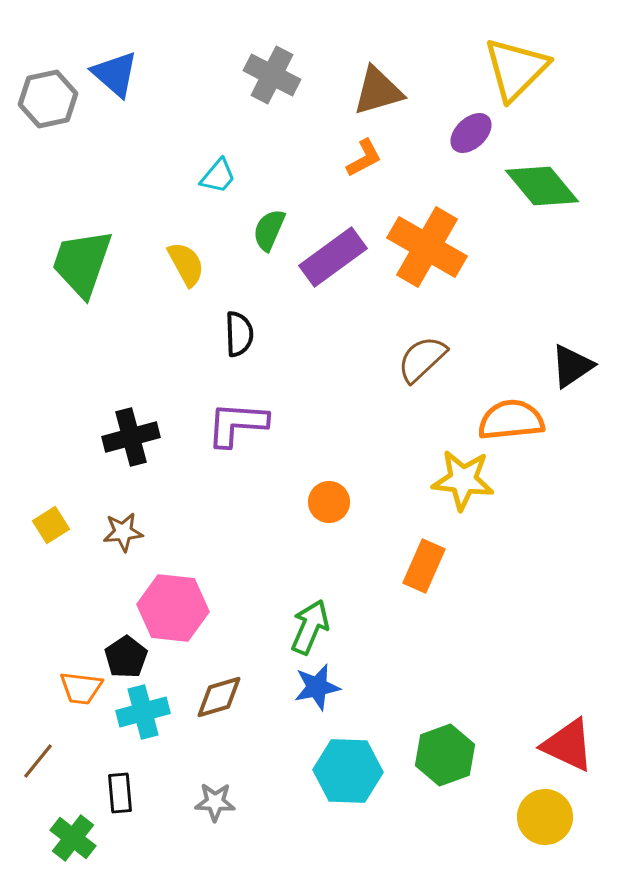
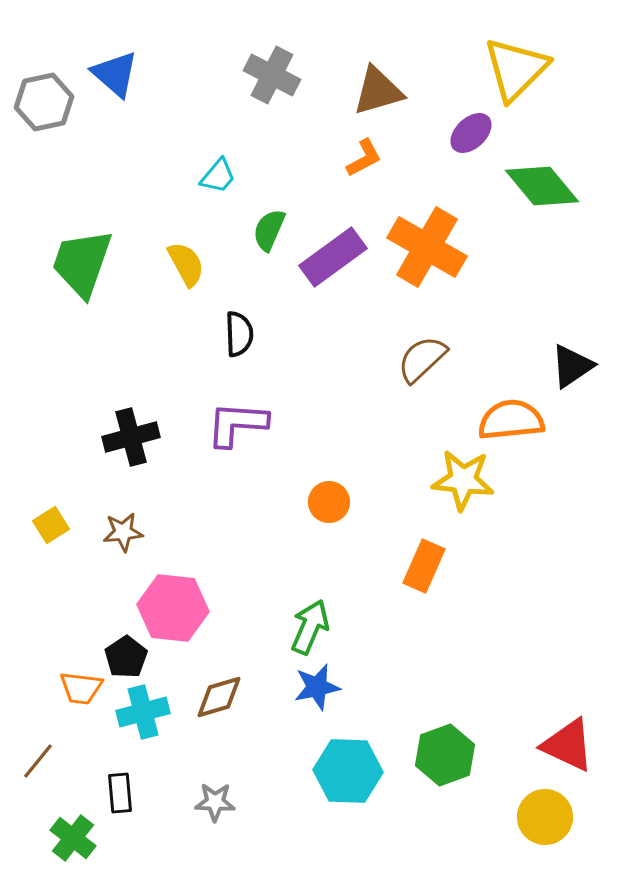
gray hexagon: moved 4 px left, 3 px down
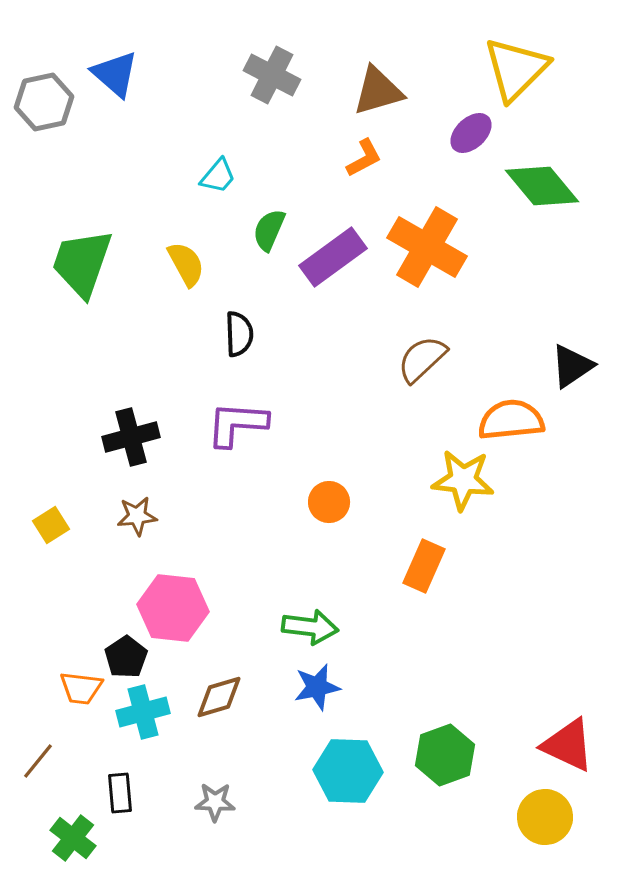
brown star: moved 14 px right, 16 px up
green arrow: rotated 74 degrees clockwise
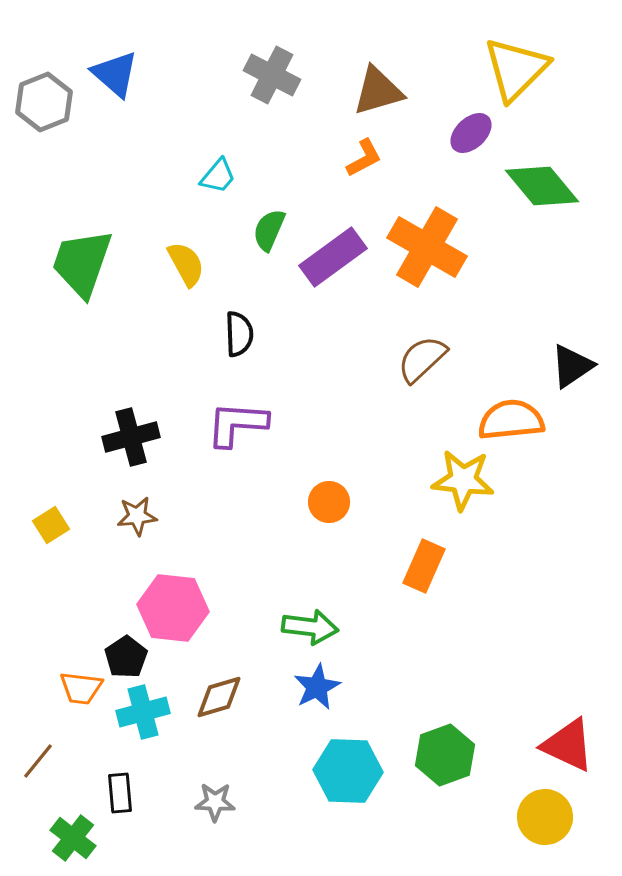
gray hexagon: rotated 10 degrees counterclockwise
blue star: rotated 15 degrees counterclockwise
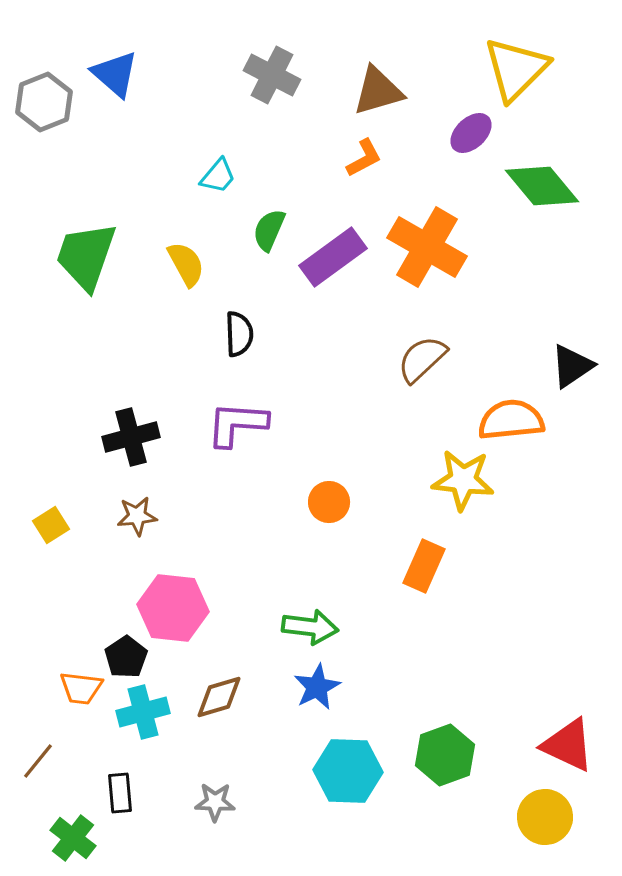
green trapezoid: moved 4 px right, 7 px up
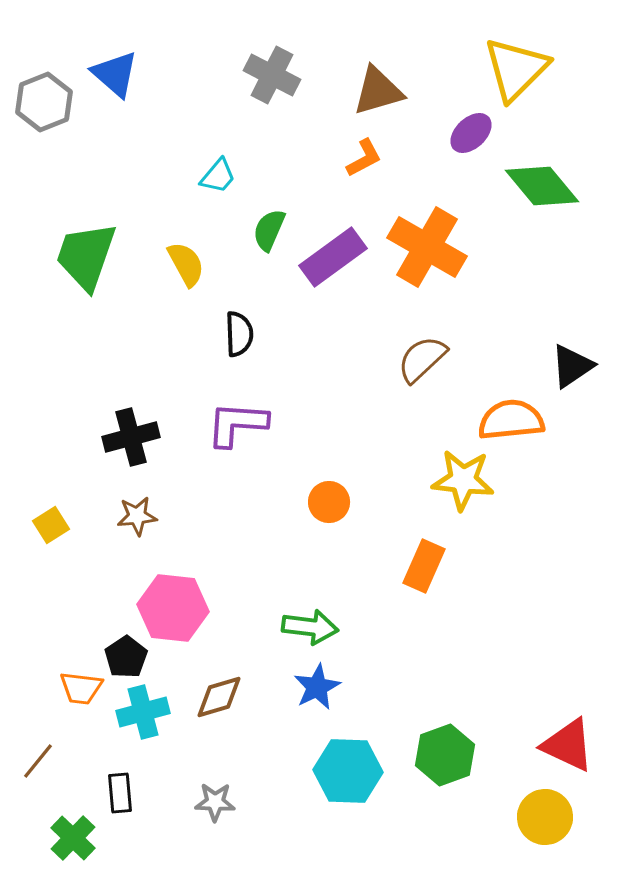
green cross: rotated 6 degrees clockwise
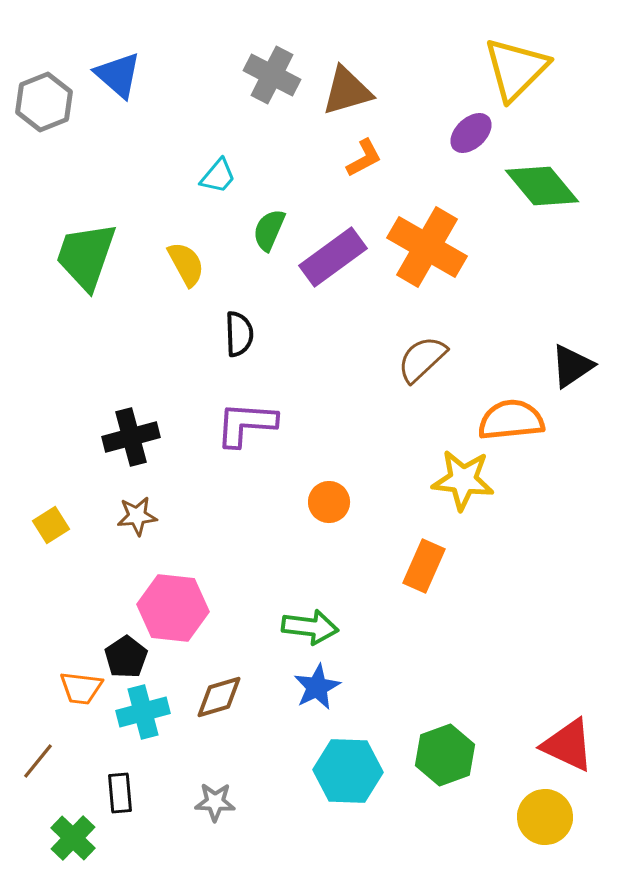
blue triangle: moved 3 px right, 1 px down
brown triangle: moved 31 px left
purple L-shape: moved 9 px right
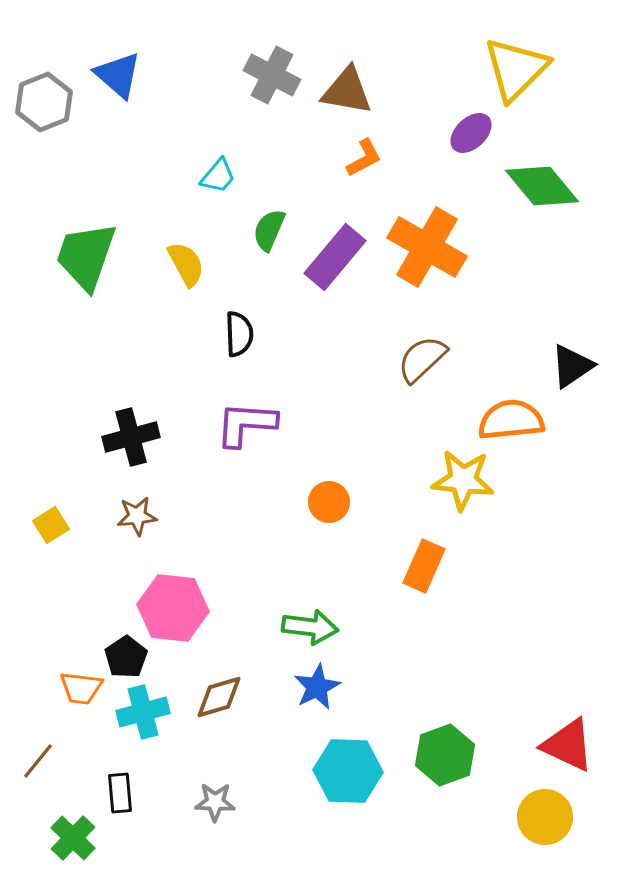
brown triangle: rotated 26 degrees clockwise
purple rectangle: moved 2 px right; rotated 14 degrees counterclockwise
